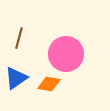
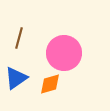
pink circle: moved 2 px left, 1 px up
orange diamond: moved 1 px right; rotated 25 degrees counterclockwise
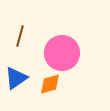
brown line: moved 1 px right, 2 px up
pink circle: moved 2 px left
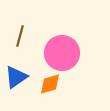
blue triangle: moved 1 px up
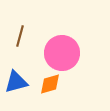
blue triangle: moved 5 px down; rotated 20 degrees clockwise
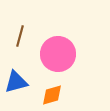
pink circle: moved 4 px left, 1 px down
orange diamond: moved 2 px right, 11 px down
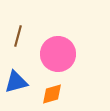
brown line: moved 2 px left
orange diamond: moved 1 px up
